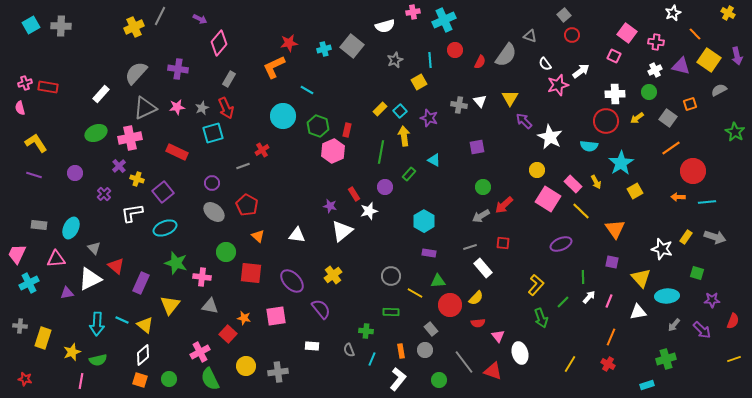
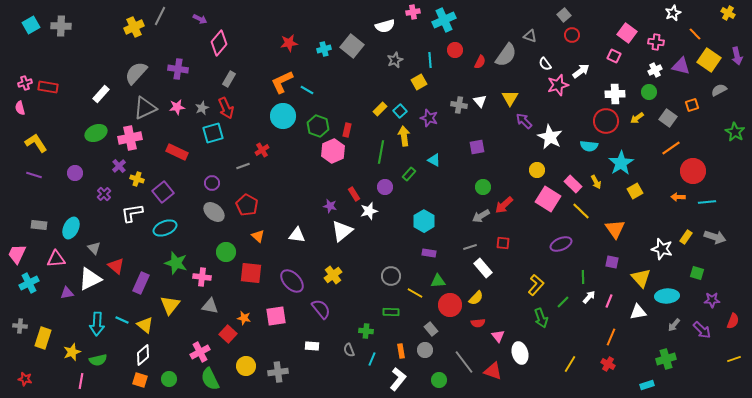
orange L-shape at (274, 67): moved 8 px right, 15 px down
orange square at (690, 104): moved 2 px right, 1 px down
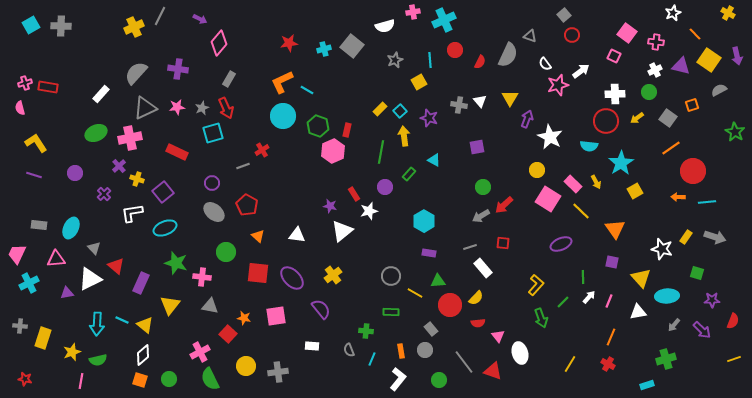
gray semicircle at (506, 55): moved 2 px right; rotated 10 degrees counterclockwise
purple arrow at (524, 121): moved 3 px right, 2 px up; rotated 66 degrees clockwise
red square at (251, 273): moved 7 px right
purple ellipse at (292, 281): moved 3 px up
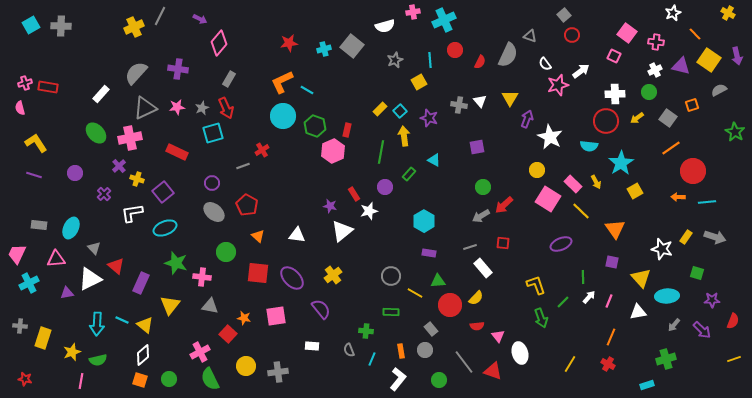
green hexagon at (318, 126): moved 3 px left
green ellipse at (96, 133): rotated 70 degrees clockwise
yellow L-shape at (536, 285): rotated 60 degrees counterclockwise
red semicircle at (478, 323): moved 1 px left, 3 px down
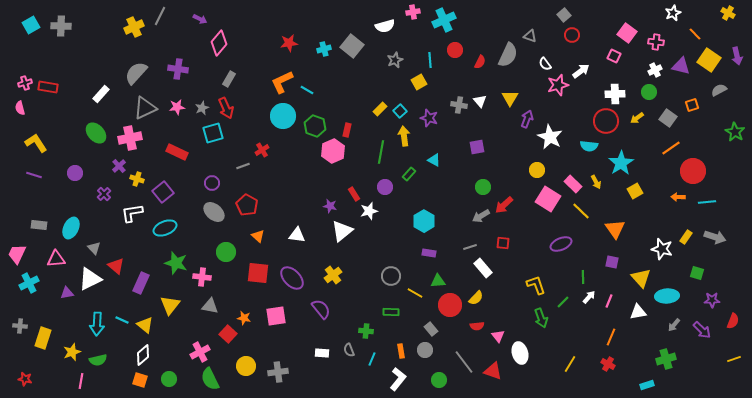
white rectangle at (312, 346): moved 10 px right, 7 px down
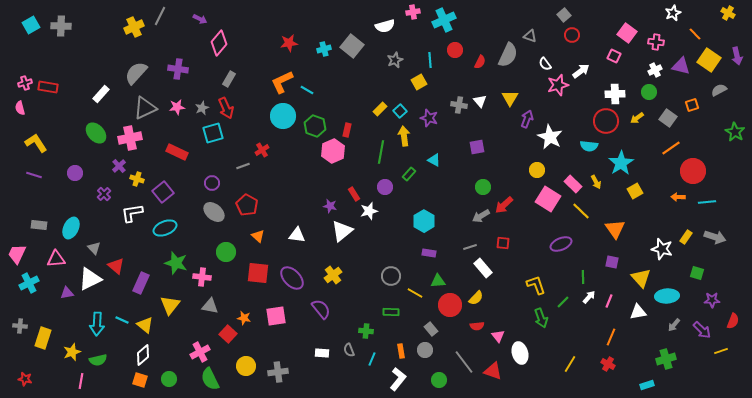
yellow line at (734, 359): moved 13 px left, 8 px up
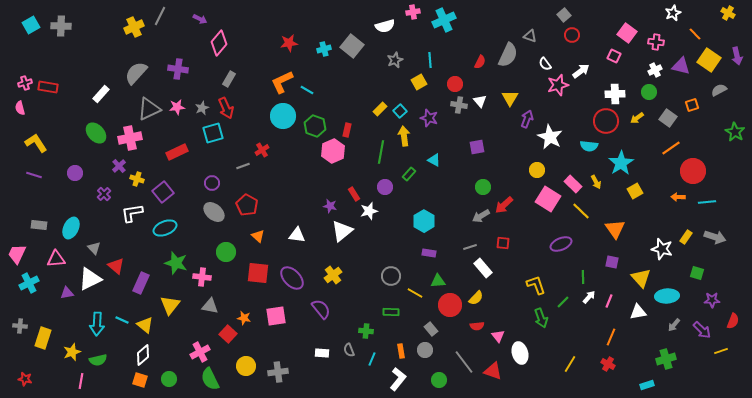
red circle at (455, 50): moved 34 px down
gray triangle at (145, 108): moved 4 px right, 1 px down
red rectangle at (177, 152): rotated 50 degrees counterclockwise
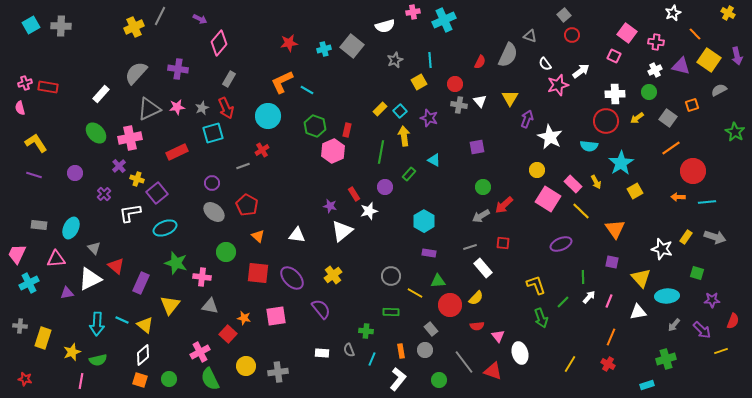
cyan circle at (283, 116): moved 15 px left
purple square at (163, 192): moved 6 px left, 1 px down
white L-shape at (132, 213): moved 2 px left
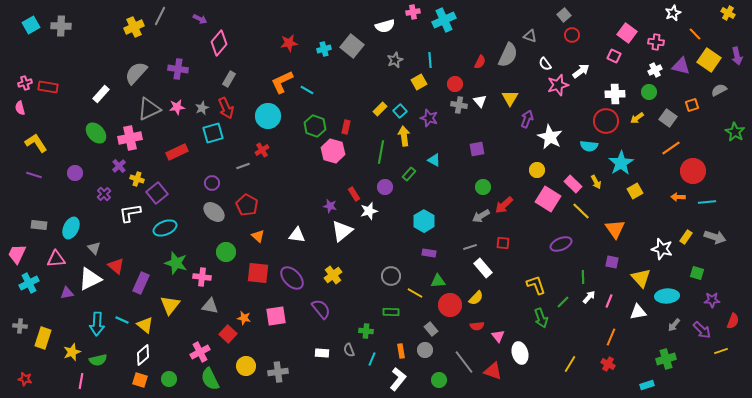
red rectangle at (347, 130): moved 1 px left, 3 px up
purple square at (477, 147): moved 2 px down
pink hexagon at (333, 151): rotated 20 degrees counterclockwise
